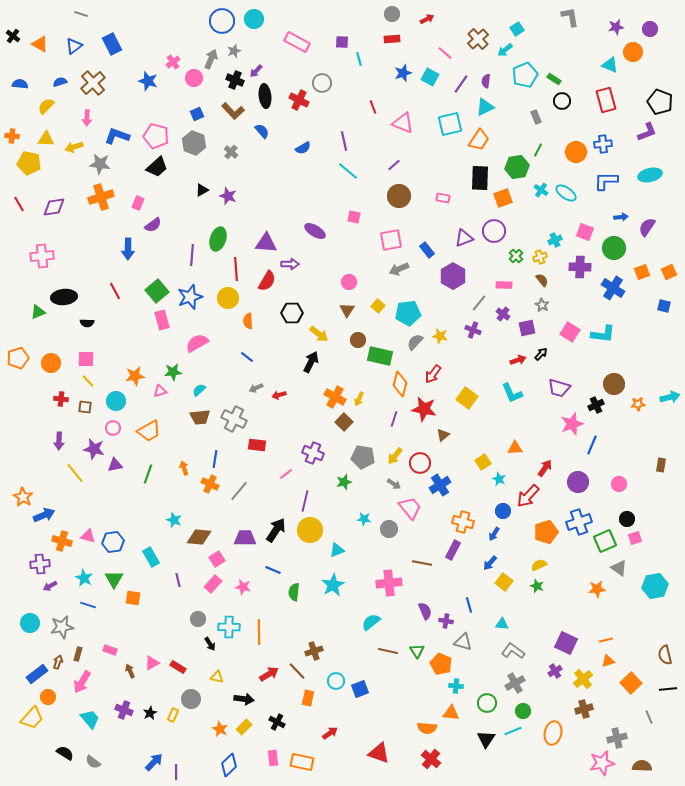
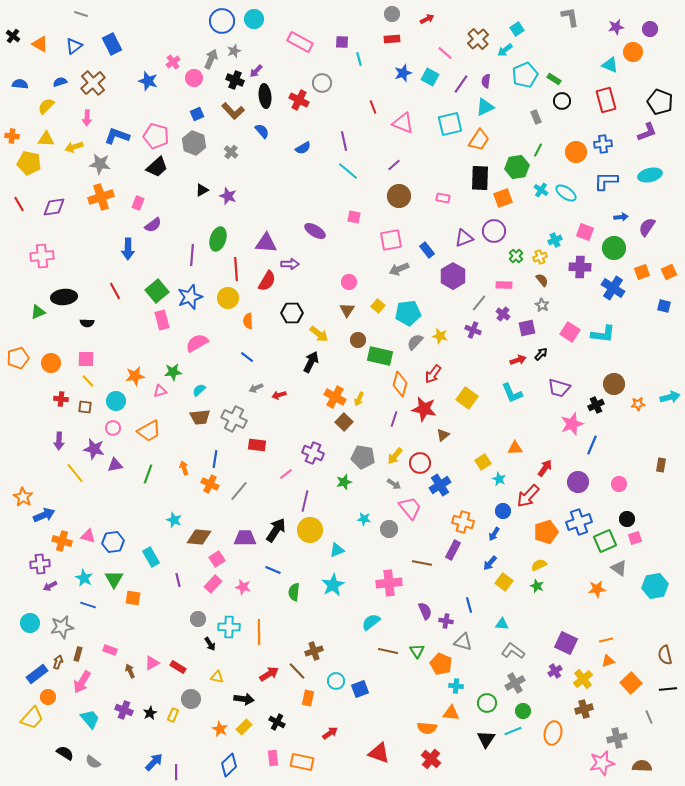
pink rectangle at (297, 42): moved 3 px right
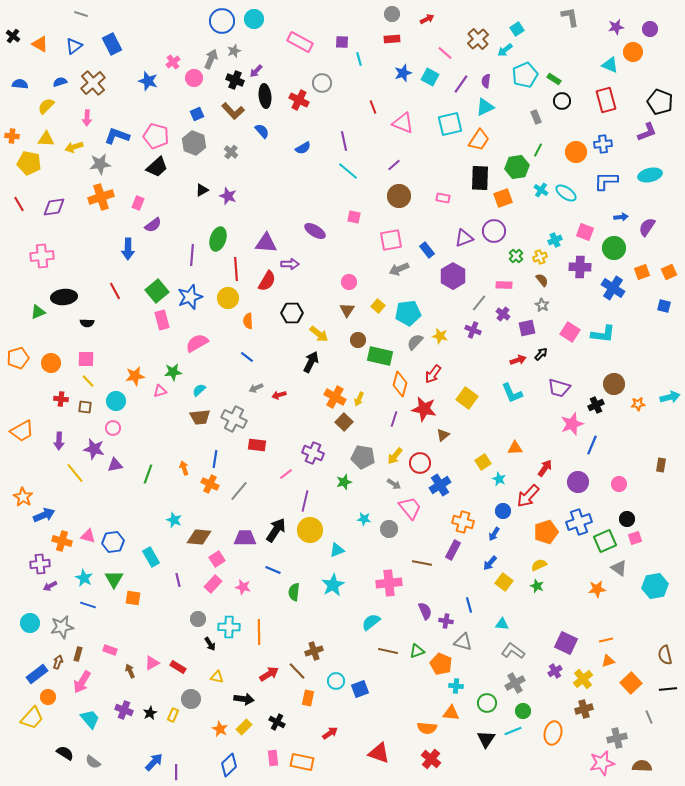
gray star at (100, 164): rotated 15 degrees counterclockwise
orange trapezoid at (149, 431): moved 127 px left
green triangle at (417, 651): rotated 42 degrees clockwise
